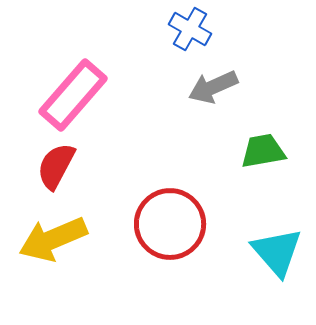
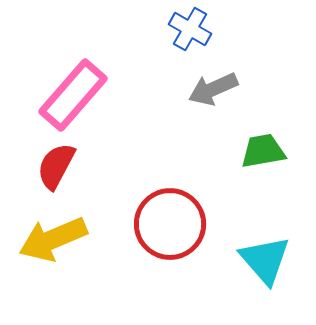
gray arrow: moved 2 px down
cyan triangle: moved 12 px left, 8 px down
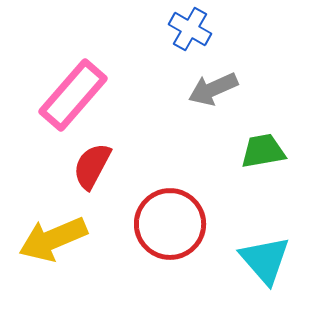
red semicircle: moved 36 px right
